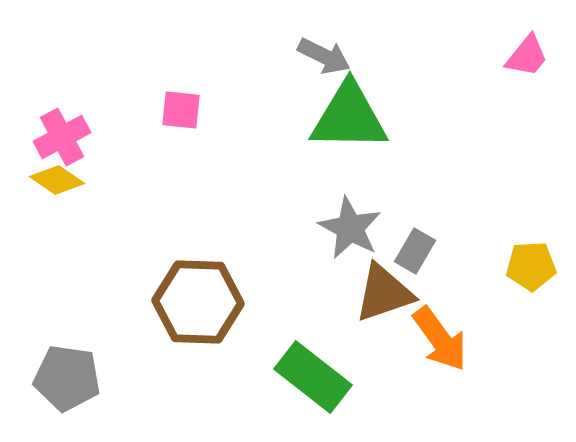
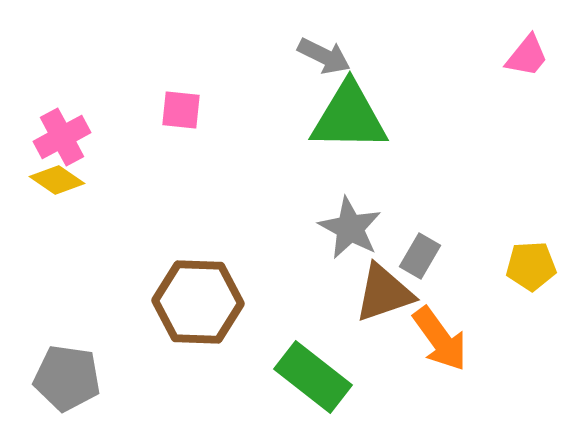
gray rectangle: moved 5 px right, 5 px down
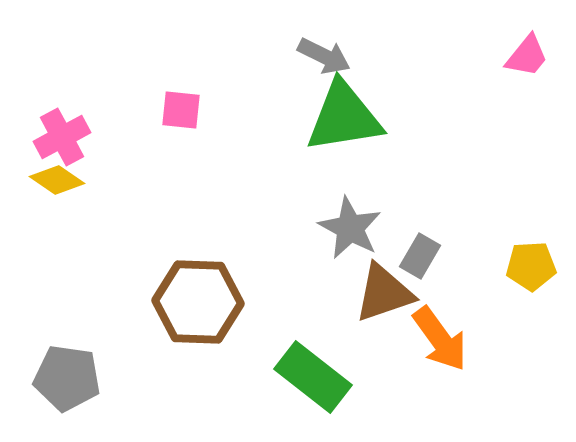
green triangle: moved 5 px left; rotated 10 degrees counterclockwise
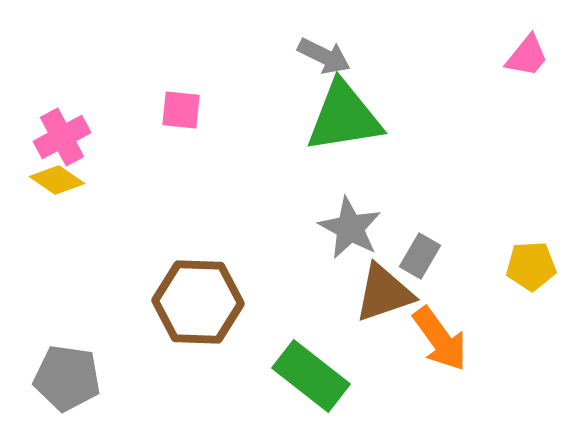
green rectangle: moved 2 px left, 1 px up
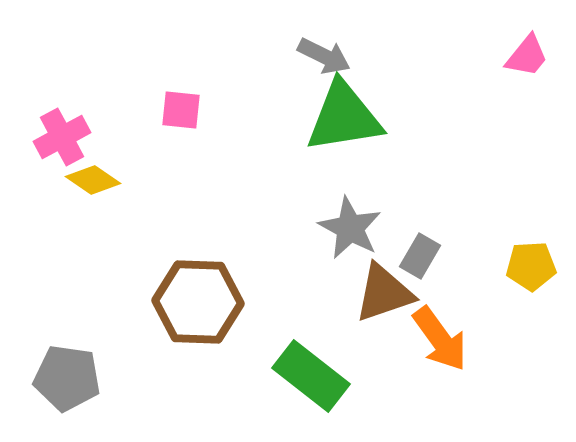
yellow diamond: moved 36 px right
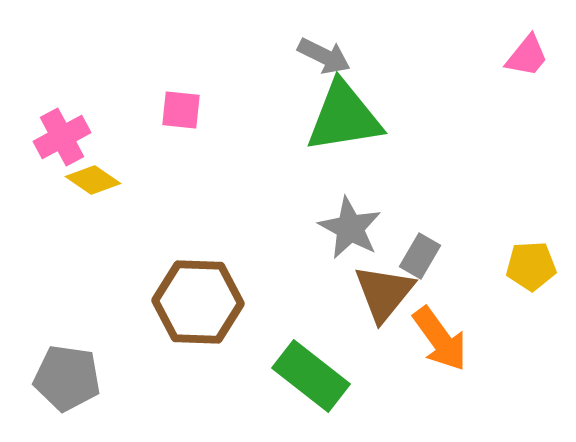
brown triangle: rotated 32 degrees counterclockwise
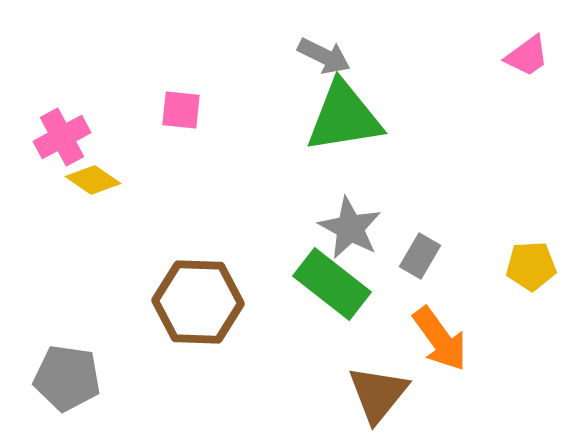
pink trapezoid: rotated 15 degrees clockwise
brown triangle: moved 6 px left, 101 px down
green rectangle: moved 21 px right, 92 px up
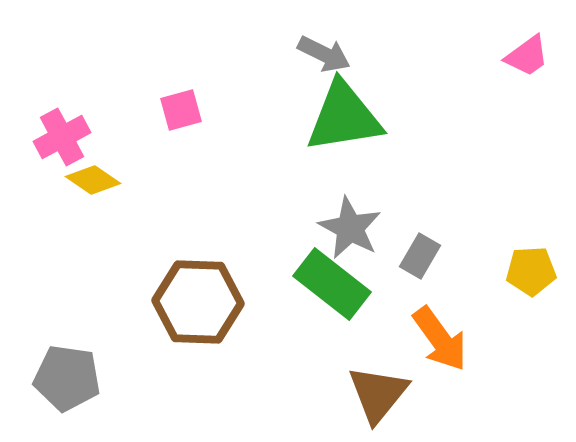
gray arrow: moved 2 px up
pink square: rotated 21 degrees counterclockwise
yellow pentagon: moved 5 px down
